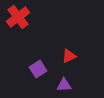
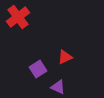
red triangle: moved 4 px left, 1 px down
purple triangle: moved 6 px left, 2 px down; rotated 28 degrees clockwise
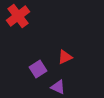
red cross: moved 1 px up
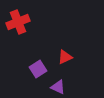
red cross: moved 6 px down; rotated 15 degrees clockwise
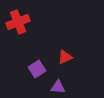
purple square: moved 1 px left
purple triangle: rotated 21 degrees counterclockwise
